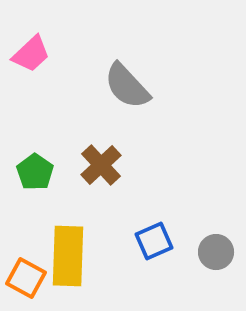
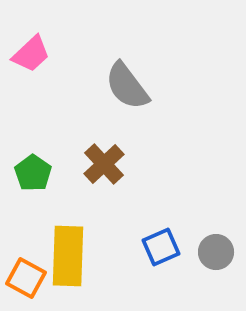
gray semicircle: rotated 6 degrees clockwise
brown cross: moved 3 px right, 1 px up
green pentagon: moved 2 px left, 1 px down
blue square: moved 7 px right, 6 px down
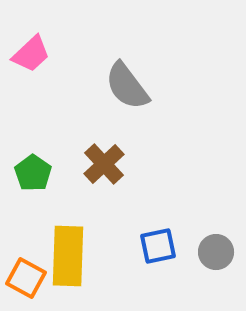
blue square: moved 3 px left, 1 px up; rotated 12 degrees clockwise
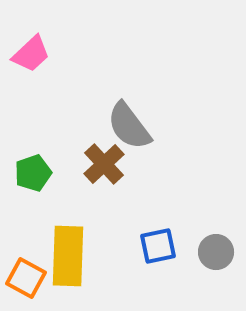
gray semicircle: moved 2 px right, 40 px down
green pentagon: rotated 18 degrees clockwise
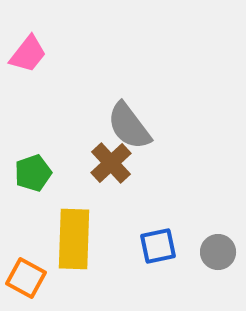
pink trapezoid: moved 3 px left; rotated 9 degrees counterclockwise
brown cross: moved 7 px right, 1 px up
gray circle: moved 2 px right
yellow rectangle: moved 6 px right, 17 px up
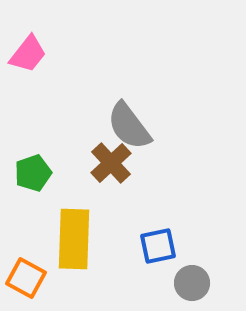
gray circle: moved 26 px left, 31 px down
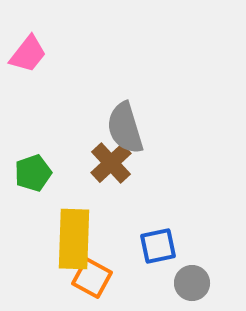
gray semicircle: moved 4 px left, 2 px down; rotated 20 degrees clockwise
orange square: moved 66 px right
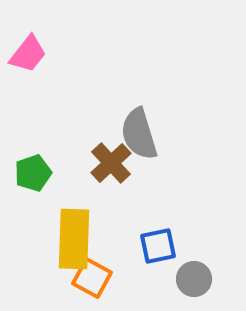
gray semicircle: moved 14 px right, 6 px down
gray circle: moved 2 px right, 4 px up
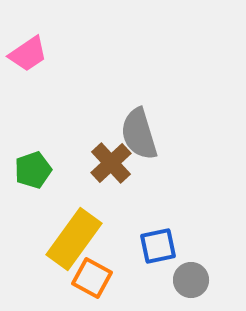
pink trapezoid: rotated 18 degrees clockwise
green pentagon: moved 3 px up
yellow rectangle: rotated 34 degrees clockwise
gray circle: moved 3 px left, 1 px down
